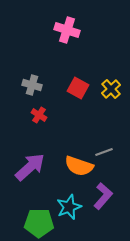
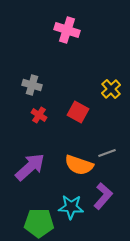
red square: moved 24 px down
gray line: moved 3 px right, 1 px down
orange semicircle: moved 1 px up
cyan star: moved 2 px right; rotated 25 degrees clockwise
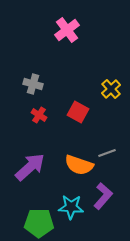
pink cross: rotated 35 degrees clockwise
gray cross: moved 1 px right, 1 px up
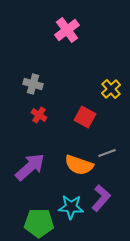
red square: moved 7 px right, 5 px down
purple L-shape: moved 2 px left, 2 px down
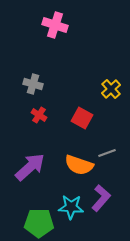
pink cross: moved 12 px left, 5 px up; rotated 35 degrees counterclockwise
red square: moved 3 px left, 1 px down
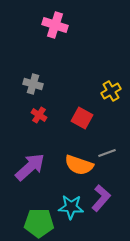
yellow cross: moved 2 px down; rotated 12 degrees clockwise
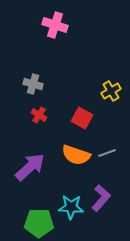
orange semicircle: moved 3 px left, 10 px up
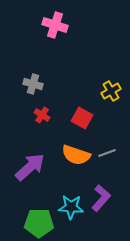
red cross: moved 3 px right
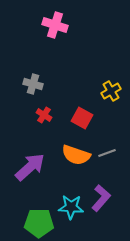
red cross: moved 2 px right
